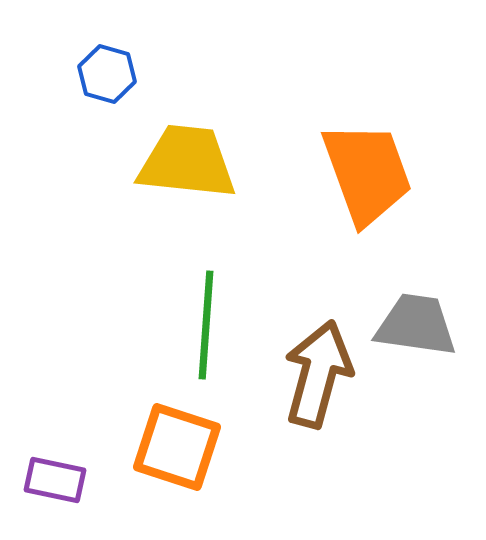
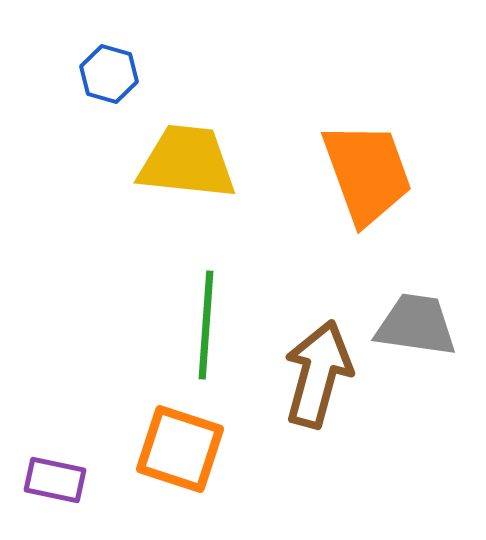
blue hexagon: moved 2 px right
orange square: moved 3 px right, 2 px down
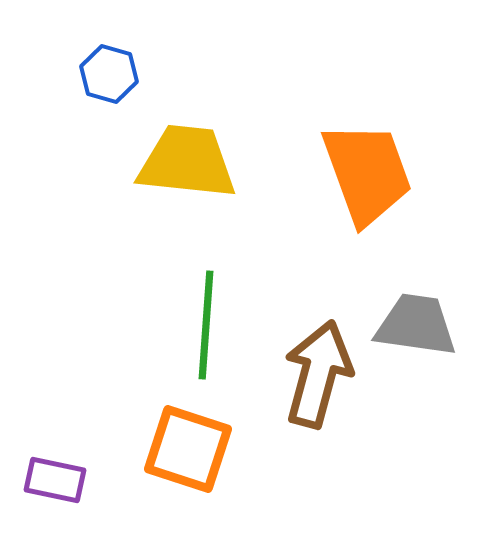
orange square: moved 8 px right
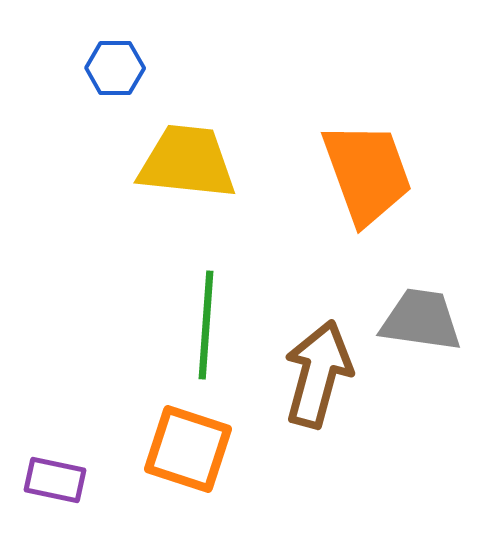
blue hexagon: moved 6 px right, 6 px up; rotated 16 degrees counterclockwise
gray trapezoid: moved 5 px right, 5 px up
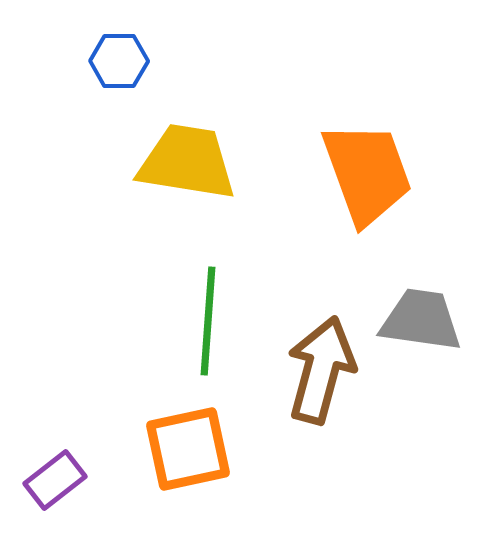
blue hexagon: moved 4 px right, 7 px up
yellow trapezoid: rotated 3 degrees clockwise
green line: moved 2 px right, 4 px up
brown arrow: moved 3 px right, 4 px up
orange square: rotated 30 degrees counterclockwise
purple rectangle: rotated 50 degrees counterclockwise
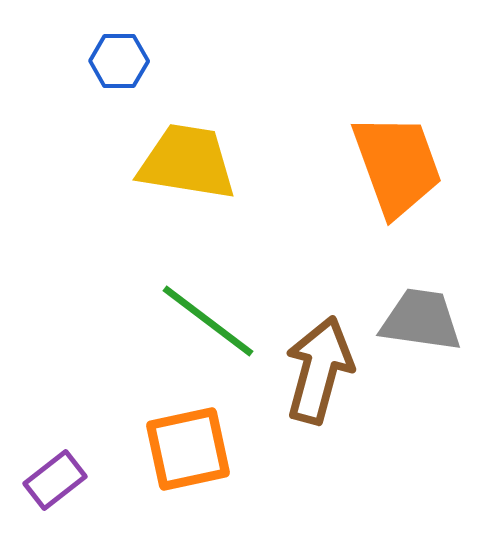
orange trapezoid: moved 30 px right, 8 px up
green line: rotated 57 degrees counterclockwise
brown arrow: moved 2 px left
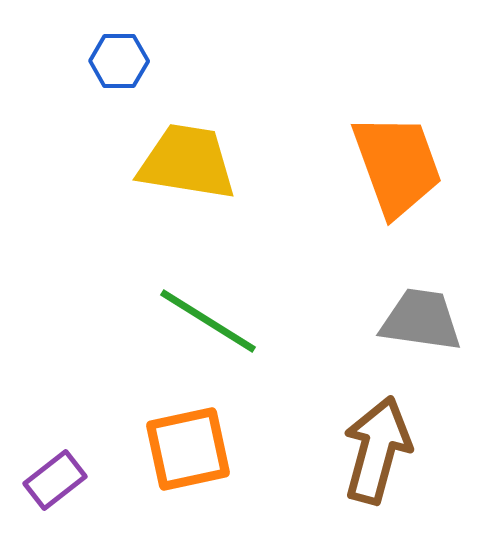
green line: rotated 5 degrees counterclockwise
brown arrow: moved 58 px right, 80 px down
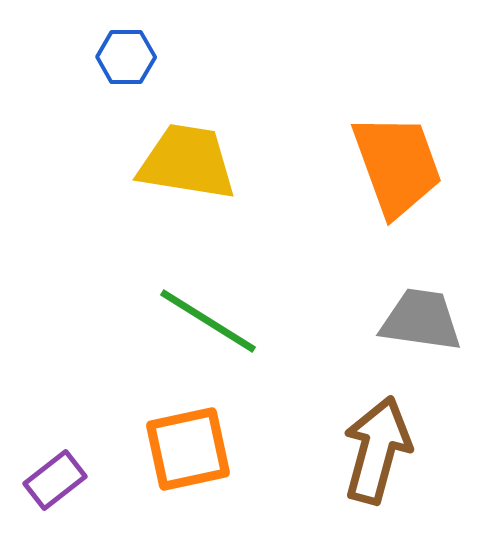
blue hexagon: moved 7 px right, 4 px up
